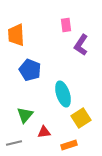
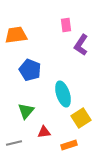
orange trapezoid: rotated 85 degrees clockwise
green triangle: moved 1 px right, 4 px up
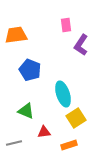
green triangle: rotated 48 degrees counterclockwise
yellow square: moved 5 px left
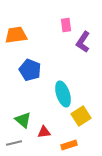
purple L-shape: moved 2 px right, 3 px up
green triangle: moved 3 px left, 9 px down; rotated 18 degrees clockwise
yellow square: moved 5 px right, 2 px up
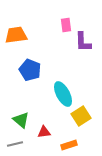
purple L-shape: rotated 35 degrees counterclockwise
cyan ellipse: rotated 10 degrees counterclockwise
green triangle: moved 2 px left
gray line: moved 1 px right, 1 px down
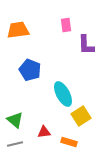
orange trapezoid: moved 2 px right, 5 px up
purple L-shape: moved 3 px right, 3 px down
green triangle: moved 6 px left
orange rectangle: moved 3 px up; rotated 35 degrees clockwise
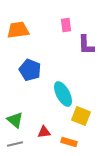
yellow square: rotated 36 degrees counterclockwise
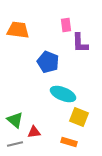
orange trapezoid: rotated 15 degrees clockwise
purple L-shape: moved 6 px left, 2 px up
blue pentagon: moved 18 px right, 8 px up
cyan ellipse: rotated 40 degrees counterclockwise
yellow square: moved 2 px left, 1 px down
red triangle: moved 10 px left
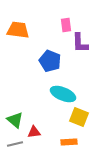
blue pentagon: moved 2 px right, 1 px up
orange rectangle: rotated 21 degrees counterclockwise
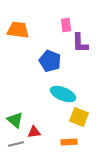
gray line: moved 1 px right
